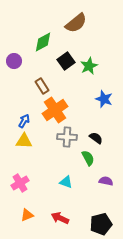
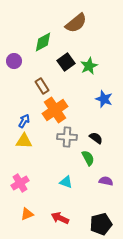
black square: moved 1 px down
orange triangle: moved 1 px up
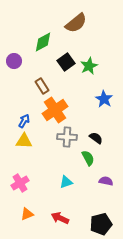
blue star: rotated 12 degrees clockwise
cyan triangle: rotated 40 degrees counterclockwise
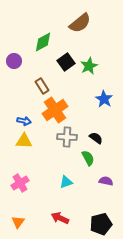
brown semicircle: moved 4 px right
blue arrow: rotated 72 degrees clockwise
orange triangle: moved 9 px left, 8 px down; rotated 32 degrees counterclockwise
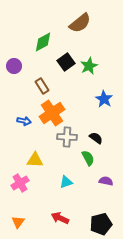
purple circle: moved 5 px down
orange cross: moved 3 px left, 3 px down
yellow triangle: moved 11 px right, 19 px down
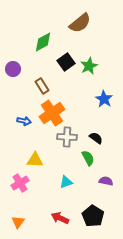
purple circle: moved 1 px left, 3 px down
black pentagon: moved 8 px left, 8 px up; rotated 25 degrees counterclockwise
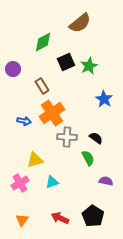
black square: rotated 12 degrees clockwise
yellow triangle: rotated 18 degrees counterclockwise
cyan triangle: moved 14 px left
orange triangle: moved 4 px right, 2 px up
